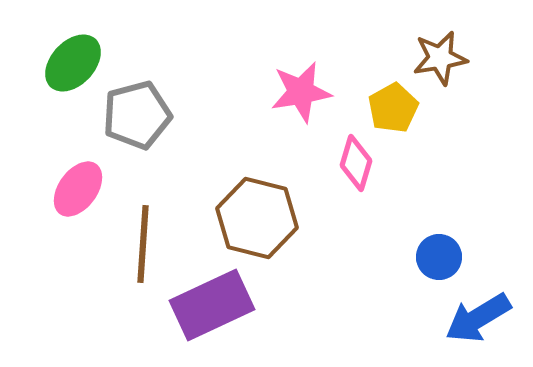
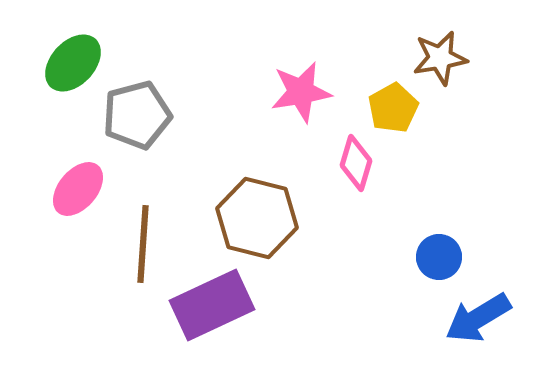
pink ellipse: rotated 4 degrees clockwise
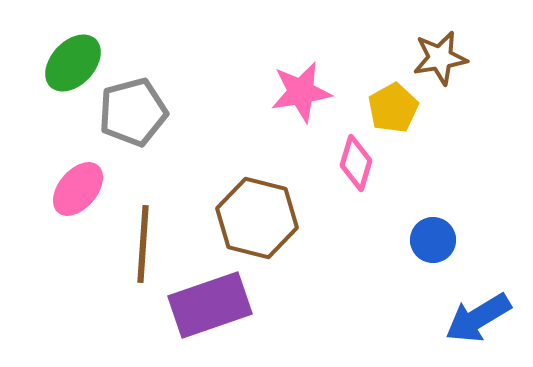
gray pentagon: moved 4 px left, 3 px up
blue circle: moved 6 px left, 17 px up
purple rectangle: moved 2 px left; rotated 6 degrees clockwise
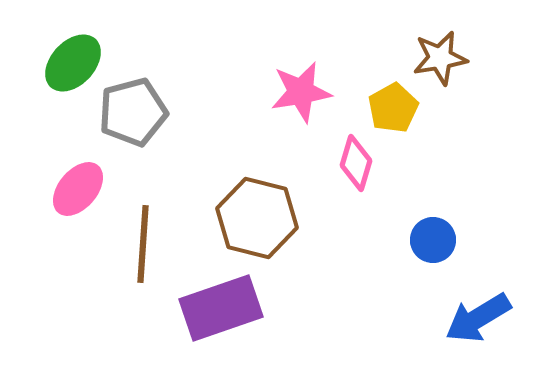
purple rectangle: moved 11 px right, 3 px down
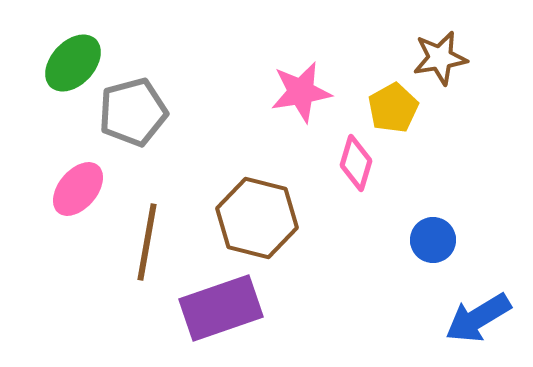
brown line: moved 4 px right, 2 px up; rotated 6 degrees clockwise
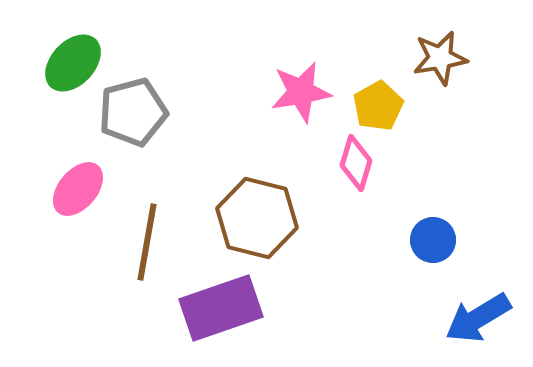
yellow pentagon: moved 15 px left, 2 px up
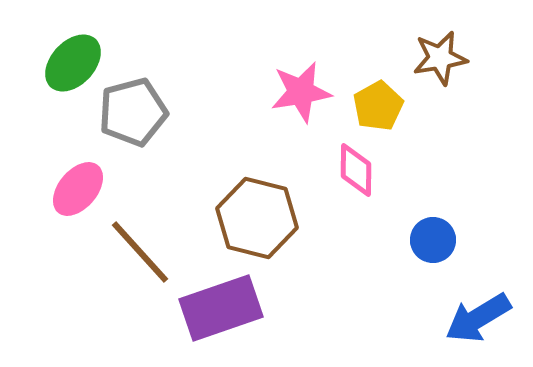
pink diamond: moved 7 px down; rotated 16 degrees counterclockwise
brown line: moved 7 px left, 10 px down; rotated 52 degrees counterclockwise
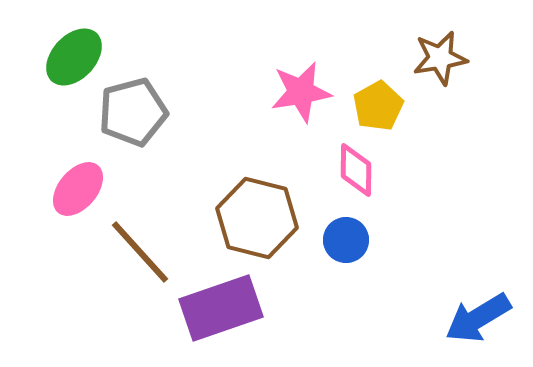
green ellipse: moved 1 px right, 6 px up
blue circle: moved 87 px left
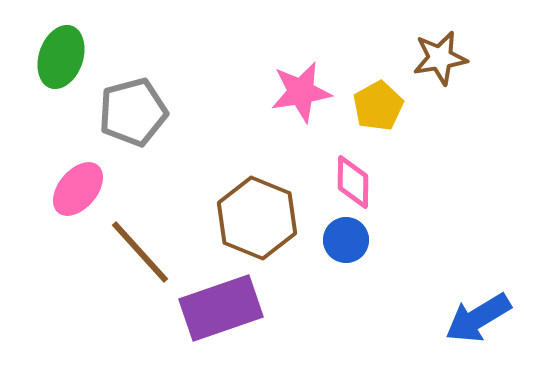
green ellipse: moved 13 px left; rotated 24 degrees counterclockwise
pink diamond: moved 3 px left, 12 px down
brown hexagon: rotated 8 degrees clockwise
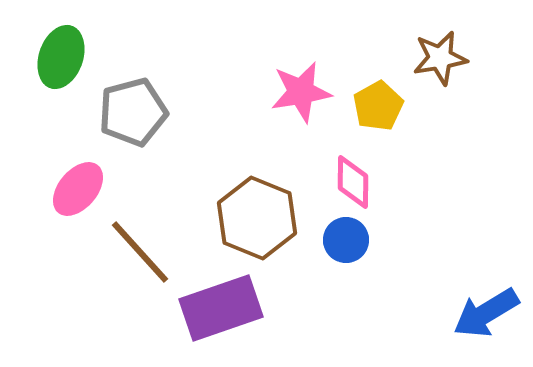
blue arrow: moved 8 px right, 5 px up
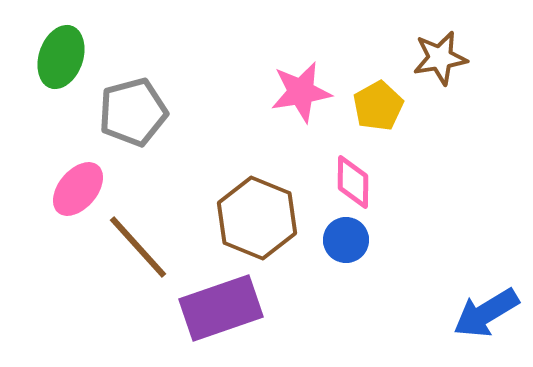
brown line: moved 2 px left, 5 px up
